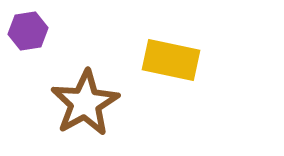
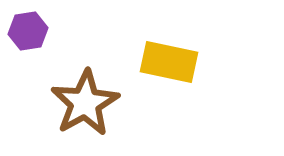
yellow rectangle: moved 2 px left, 2 px down
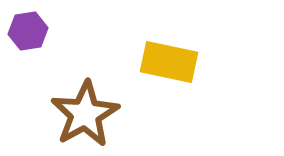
brown star: moved 11 px down
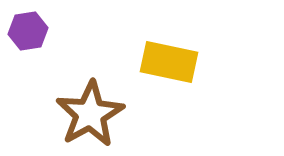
brown star: moved 5 px right
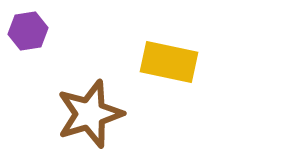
brown star: rotated 12 degrees clockwise
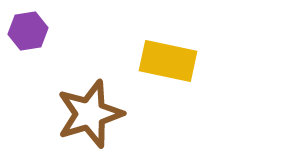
yellow rectangle: moved 1 px left, 1 px up
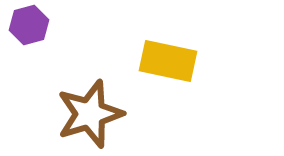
purple hexagon: moved 1 px right, 6 px up; rotated 6 degrees counterclockwise
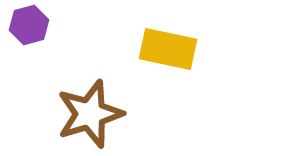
yellow rectangle: moved 12 px up
